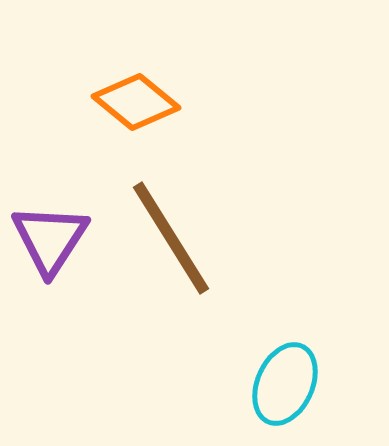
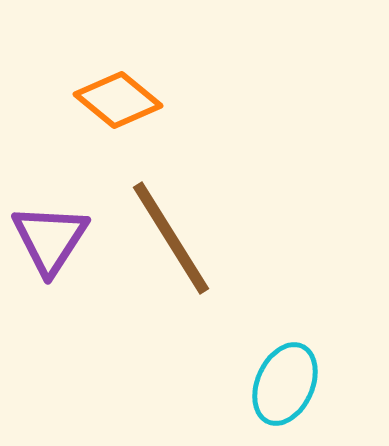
orange diamond: moved 18 px left, 2 px up
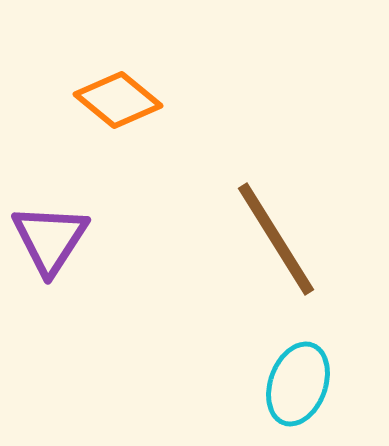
brown line: moved 105 px right, 1 px down
cyan ellipse: moved 13 px right; rotated 4 degrees counterclockwise
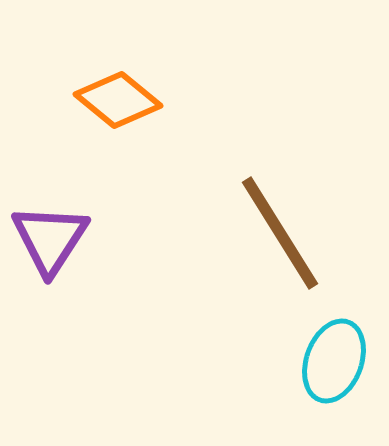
brown line: moved 4 px right, 6 px up
cyan ellipse: moved 36 px right, 23 px up
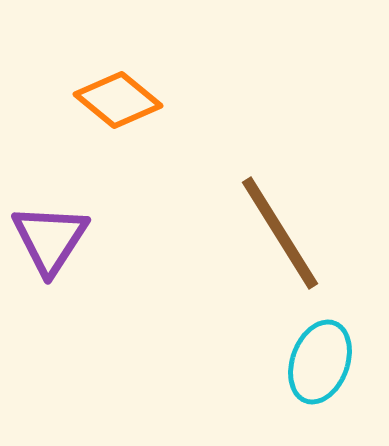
cyan ellipse: moved 14 px left, 1 px down
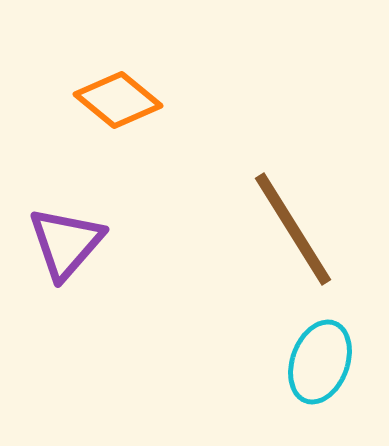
brown line: moved 13 px right, 4 px up
purple triangle: moved 16 px right, 4 px down; rotated 8 degrees clockwise
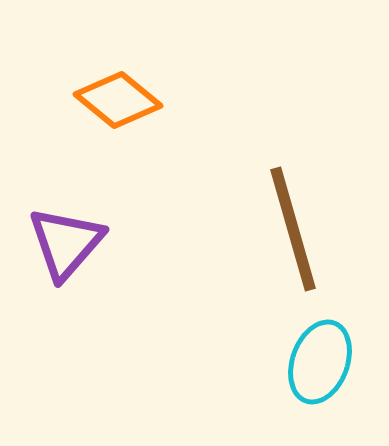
brown line: rotated 16 degrees clockwise
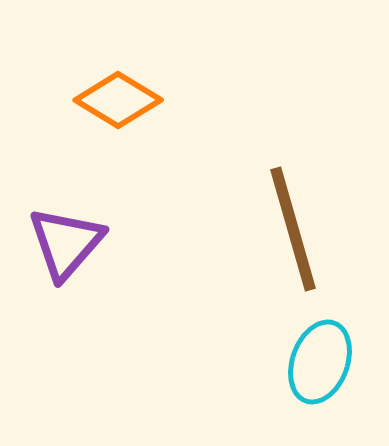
orange diamond: rotated 8 degrees counterclockwise
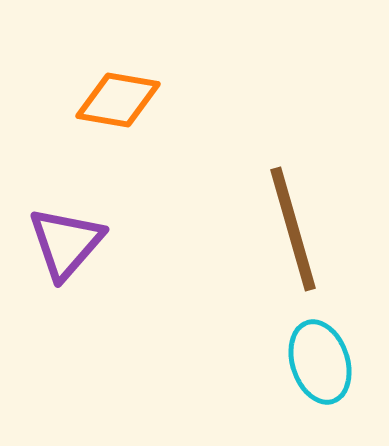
orange diamond: rotated 22 degrees counterclockwise
cyan ellipse: rotated 38 degrees counterclockwise
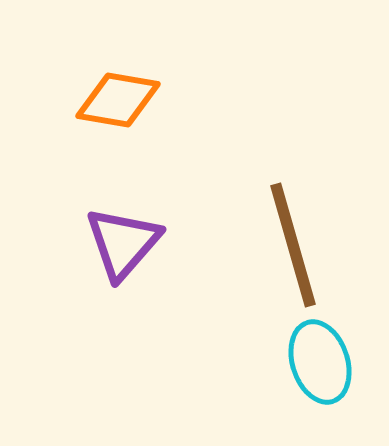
brown line: moved 16 px down
purple triangle: moved 57 px right
